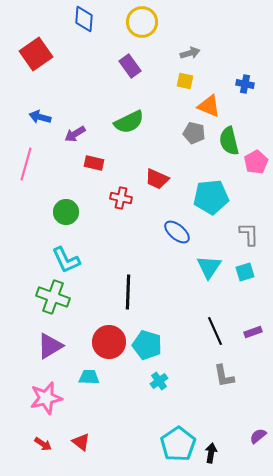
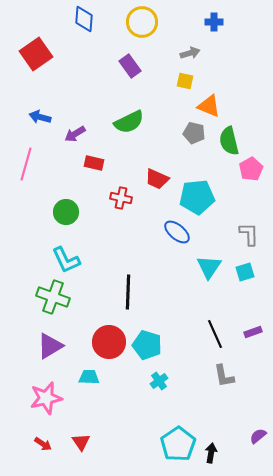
blue cross at (245, 84): moved 31 px left, 62 px up; rotated 12 degrees counterclockwise
pink pentagon at (256, 162): moved 5 px left, 7 px down
cyan pentagon at (211, 197): moved 14 px left
black line at (215, 331): moved 3 px down
red triangle at (81, 442): rotated 18 degrees clockwise
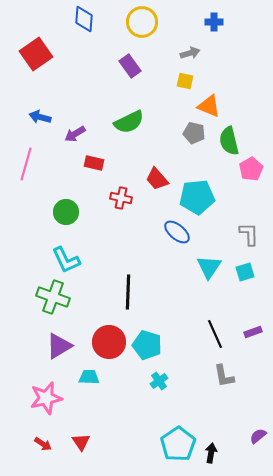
red trapezoid at (157, 179): rotated 25 degrees clockwise
purple triangle at (50, 346): moved 9 px right
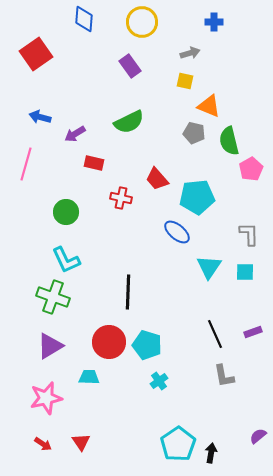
cyan square at (245, 272): rotated 18 degrees clockwise
purple triangle at (59, 346): moved 9 px left
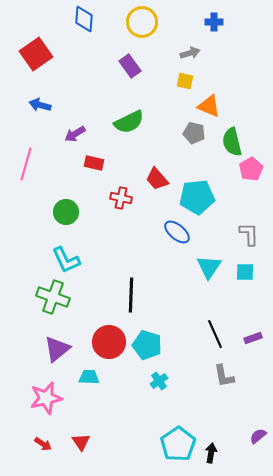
blue arrow at (40, 117): moved 12 px up
green semicircle at (229, 141): moved 3 px right, 1 px down
black line at (128, 292): moved 3 px right, 3 px down
purple rectangle at (253, 332): moved 6 px down
purple triangle at (50, 346): moved 7 px right, 3 px down; rotated 8 degrees counterclockwise
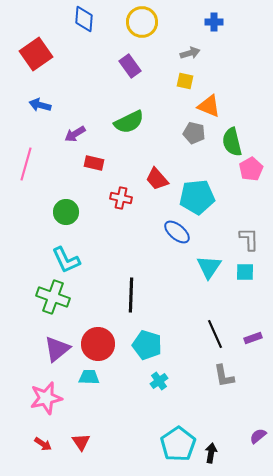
gray L-shape at (249, 234): moved 5 px down
red circle at (109, 342): moved 11 px left, 2 px down
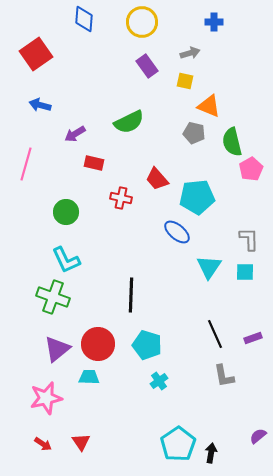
purple rectangle at (130, 66): moved 17 px right
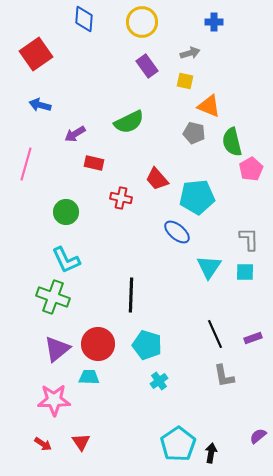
pink star at (46, 398): moved 8 px right, 2 px down; rotated 12 degrees clockwise
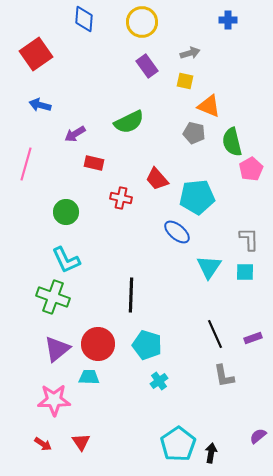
blue cross at (214, 22): moved 14 px right, 2 px up
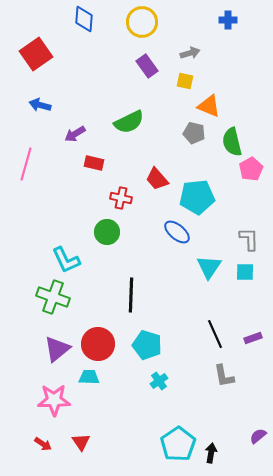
green circle at (66, 212): moved 41 px right, 20 px down
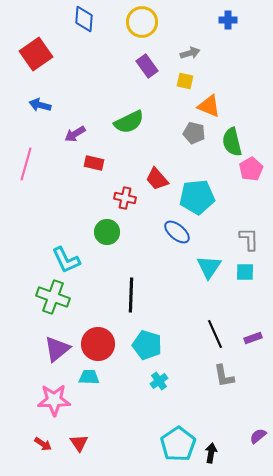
red cross at (121, 198): moved 4 px right
red triangle at (81, 442): moved 2 px left, 1 px down
